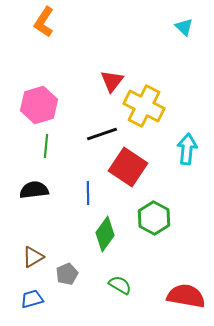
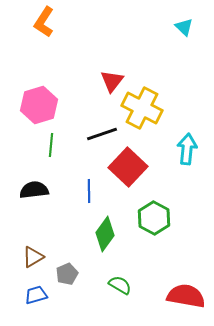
yellow cross: moved 2 px left, 2 px down
green line: moved 5 px right, 1 px up
red square: rotated 9 degrees clockwise
blue line: moved 1 px right, 2 px up
blue trapezoid: moved 4 px right, 4 px up
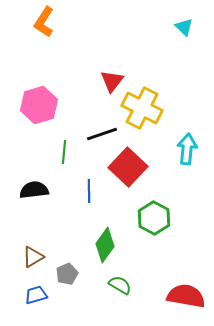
green line: moved 13 px right, 7 px down
green diamond: moved 11 px down
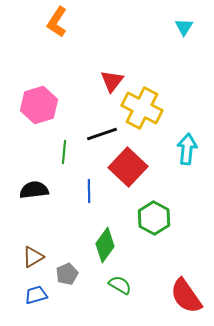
orange L-shape: moved 13 px right
cyan triangle: rotated 18 degrees clockwise
red semicircle: rotated 135 degrees counterclockwise
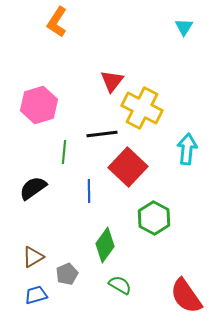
black line: rotated 12 degrees clockwise
black semicircle: moved 1 px left, 2 px up; rotated 28 degrees counterclockwise
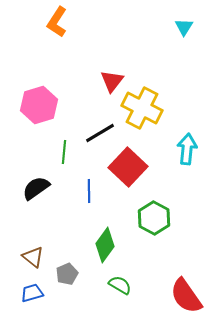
black line: moved 2 px left, 1 px up; rotated 24 degrees counterclockwise
black semicircle: moved 3 px right
brown triangle: rotated 50 degrees counterclockwise
blue trapezoid: moved 4 px left, 2 px up
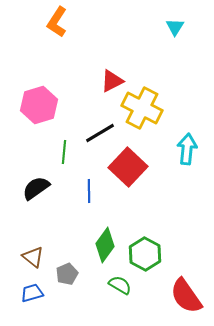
cyan triangle: moved 9 px left
red triangle: rotated 25 degrees clockwise
green hexagon: moved 9 px left, 36 px down
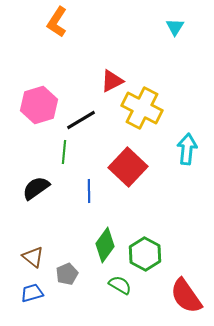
black line: moved 19 px left, 13 px up
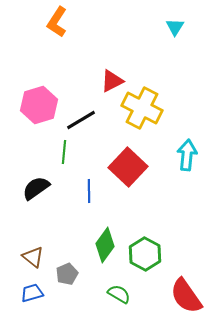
cyan arrow: moved 6 px down
green semicircle: moved 1 px left, 9 px down
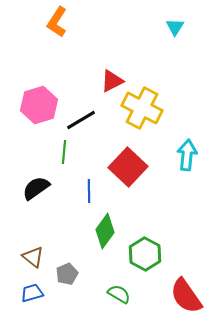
green diamond: moved 14 px up
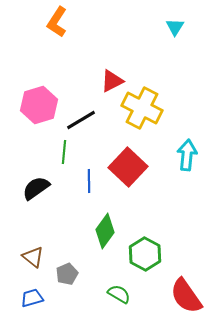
blue line: moved 10 px up
blue trapezoid: moved 5 px down
